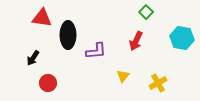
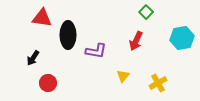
cyan hexagon: rotated 20 degrees counterclockwise
purple L-shape: rotated 15 degrees clockwise
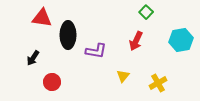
cyan hexagon: moved 1 px left, 2 px down
red circle: moved 4 px right, 1 px up
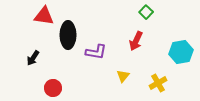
red triangle: moved 2 px right, 2 px up
cyan hexagon: moved 12 px down
purple L-shape: moved 1 px down
red circle: moved 1 px right, 6 px down
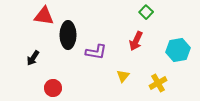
cyan hexagon: moved 3 px left, 2 px up
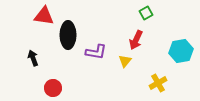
green square: moved 1 px down; rotated 16 degrees clockwise
red arrow: moved 1 px up
cyan hexagon: moved 3 px right, 1 px down
black arrow: rotated 126 degrees clockwise
yellow triangle: moved 2 px right, 15 px up
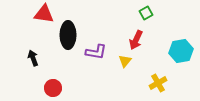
red triangle: moved 2 px up
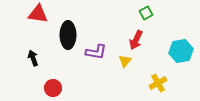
red triangle: moved 6 px left
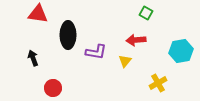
green square: rotated 32 degrees counterclockwise
red arrow: rotated 60 degrees clockwise
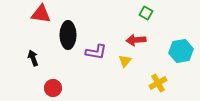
red triangle: moved 3 px right
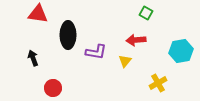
red triangle: moved 3 px left
